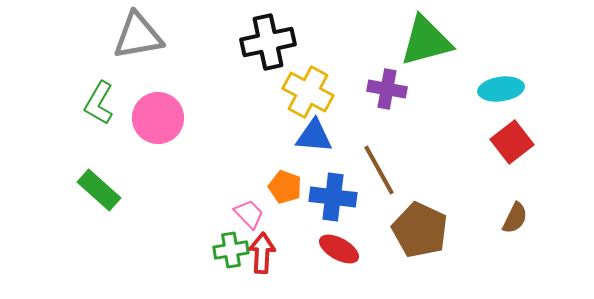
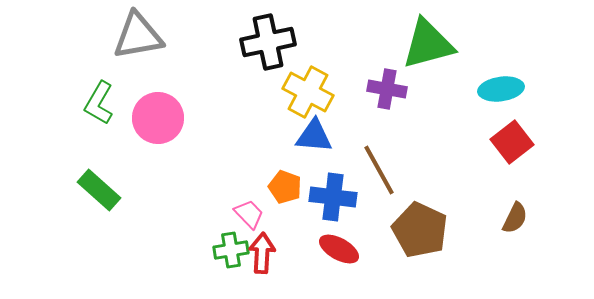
green triangle: moved 2 px right, 3 px down
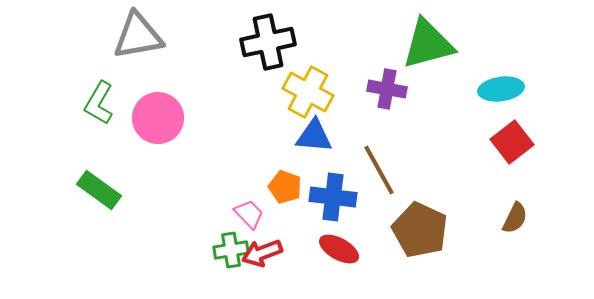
green rectangle: rotated 6 degrees counterclockwise
red arrow: rotated 114 degrees counterclockwise
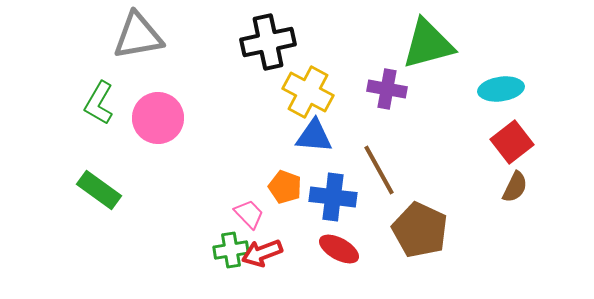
brown semicircle: moved 31 px up
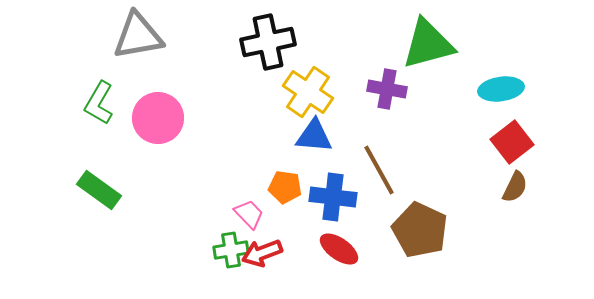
yellow cross: rotated 6 degrees clockwise
orange pentagon: rotated 12 degrees counterclockwise
red ellipse: rotated 6 degrees clockwise
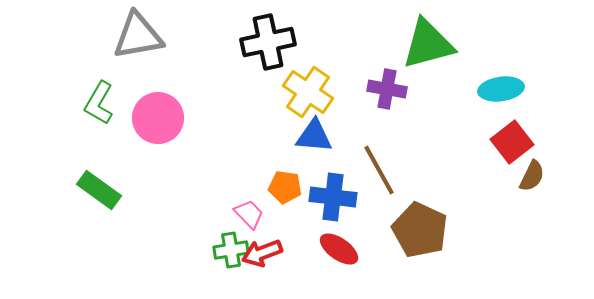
brown semicircle: moved 17 px right, 11 px up
